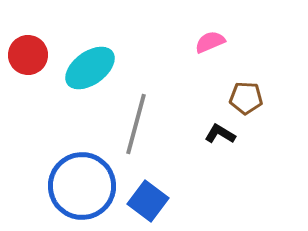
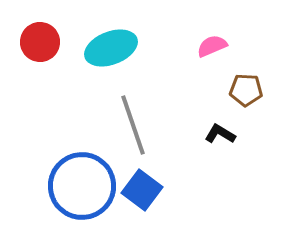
pink semicircle: moved 2 px right, 4 px down
red circle: moved 12 px right, 13 px up
cyan ellipse: moved 21 px right, 20 px up; rotated 15 degrees clockwise
brown pentagon: moved 8 px up
gray line: moved 3 px left, 1 px down; rotated 34 degrees counterclockwise
blue square: moved 6 px left, 11 px up
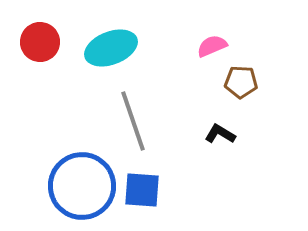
brown pentagon: moved 5 px left, 8 px up
gray line: moved 4 px up
blue square: rotated 33 degrees counterclockwise
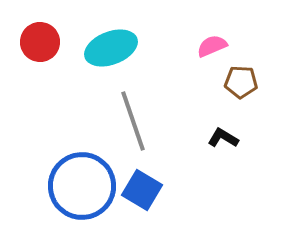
black L-shape: moved 3 px right, 4 px down
blue square: rotated 27 degrees clockwise
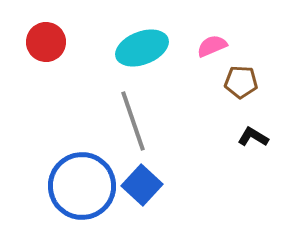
red circle: moved 6 px right
cyan ellipse: moved 31 px right
black L-shape: moved 30 px right, 1 px up
blue square: moved 5 px up; rotated 12 degrees clockwise
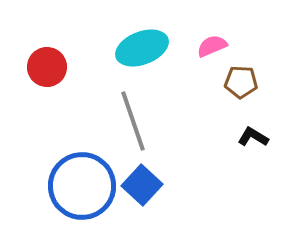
red circle: moved 1 px right, 25 px down
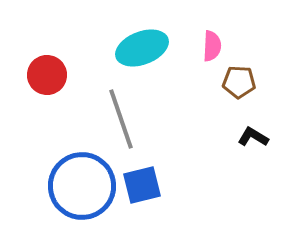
pink semicircle: rotated 116 degrees clockwise
red circle: moved 8 px down
brown pentagon: moved 2 px left
gray line: moved 12 px left, 2 px up
blue square: rotated 33 degrees clockwise
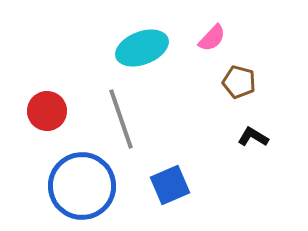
pink semicircle: moved 8 px up; rotated 40 degrees clockwise
red circle: moved 36 px down
brown pentagon: rotated 12 degrees clockwise
blue square: moved 28 px right; rotated 9 degrees counterclockwise
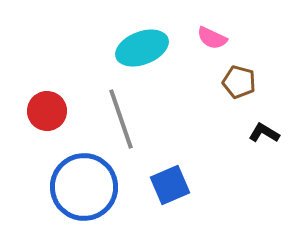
pink semicircle: rotated 72 degrees clockwise
black L-shape: moved 11 px right, 4 px up
blue circle: moved 2 px right, 1 px down
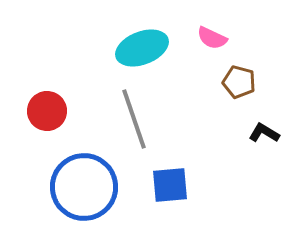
gray line: moved 13 px right
blue square: rotated 18 degrees clockwise
